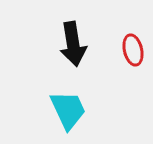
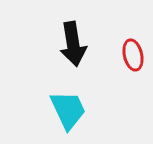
red ellipse: moved 5 px down
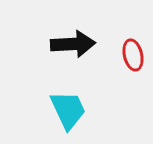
black arrow: rotated 84 degrees counterclockwise
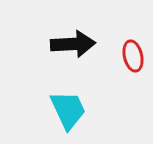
red ellipse: moved 1 px down
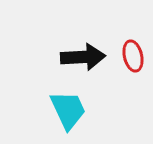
black arrow: moved 10 px right, 13 px down
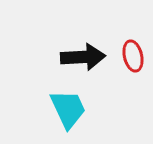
cyan trapezoid: moved 1 px up
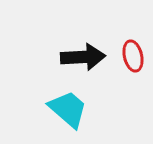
cyan trapezoid: rotated 24 degrees counterclockwise
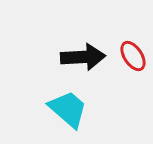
red ellipse: rotated 20 degrees counterclockwise
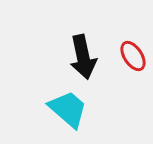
black arrow: rotated 81 degrees clockwise
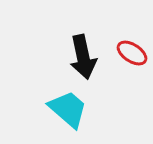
red ellipse: moved 1 px left, 3 px up; rotated 24 degrees counterclockwise
